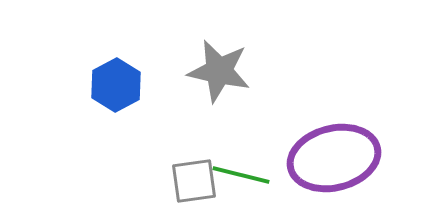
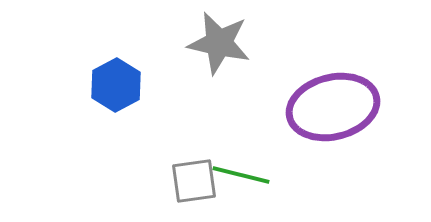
gray star: moved 28 px up
purple ellipse: moved 1 px left, 51 px up
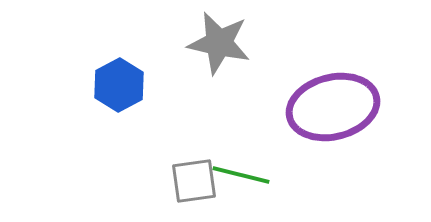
blue hexagon: moved 3 px right
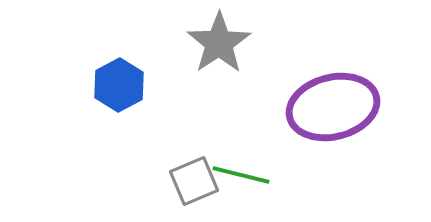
gray star: rotated 26 degrees clockwise
gray square: rotated 15 degrees counterclockwise
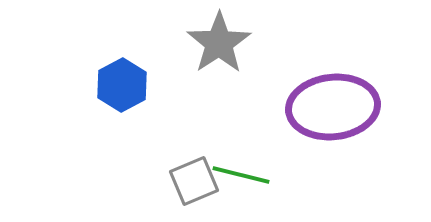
blue hexagon: moved 3 px right
purple ellipse: rotated 8 degrees clockwise
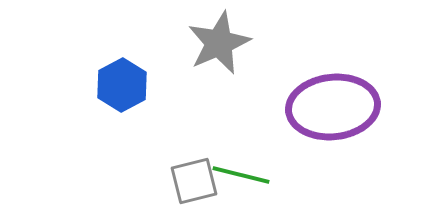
gray star: rotated 10 degrees clockwise
gray square: rotated 9 degrees clockwise
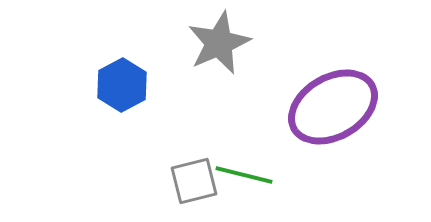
purple ellipse: rotated 24 degrees counterclockwise
green line: moved 3 px right
